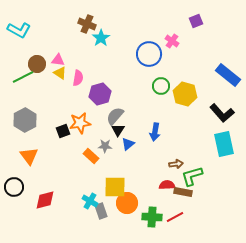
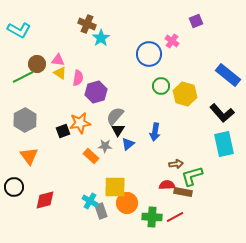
purple hexagon: moved 4 px left, 2 px up
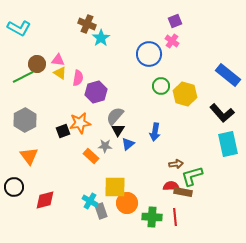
purple square: moved 21 px left
cyan L-shape: moved 2 px up
cyan rectangle: moved 4 px right
red semicircle: moved 4 px right, 1 px down
red line: rotated 66 degrees counterclockwise
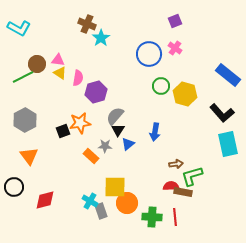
pink cross: moved 3 px right, 7 px down
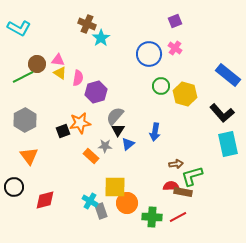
red line: moved 3 px right; rotated 66 degrees clockwise
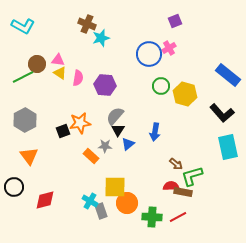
cyan L-shape: moved 4 px right, 2 px up
cyan star: rotated 18 degrees clockwise
pink cross: moved 6 px left; rotated 24 degrees clockwise
purple hexagon: moved 9 px right, 7 px up; rotated 20 degrees clockwise
cyan rectangle: moved 3 px down
brown arrow: rotated 48 degrees clockwise
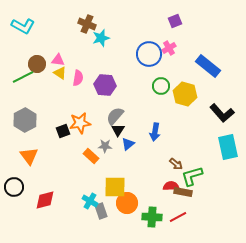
blue rectangle: moved 20 px left, 9 px up
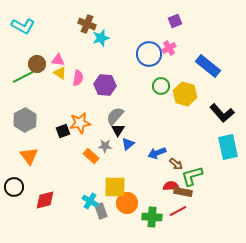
blue arrow: moved 2 px right, 21 px down; rotated 60 degrees clockwise
red line: moved 6 px up
